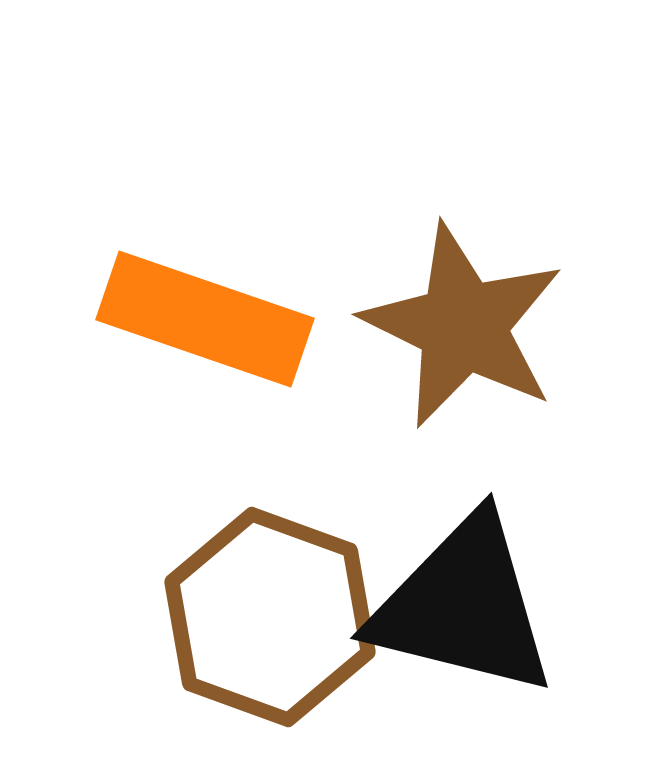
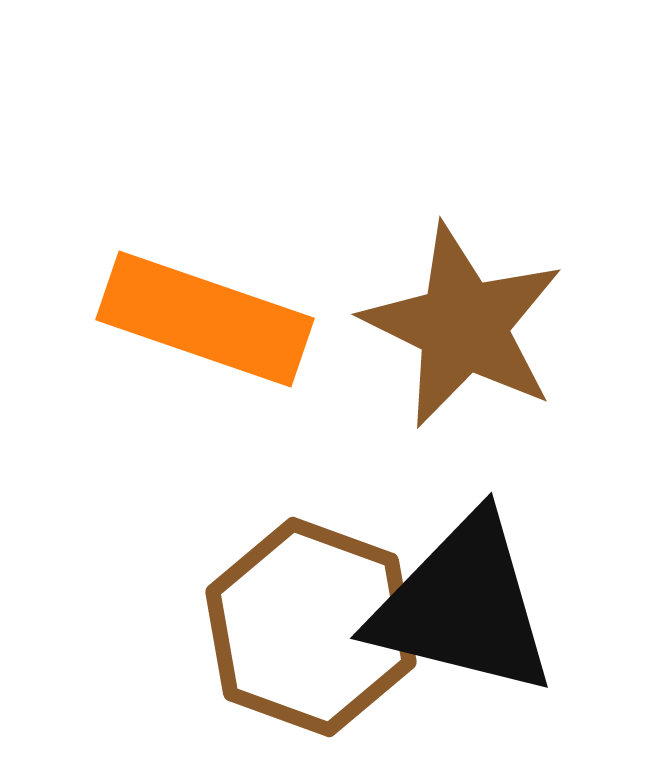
brown hexagon: moved 41 px right, 10 px down
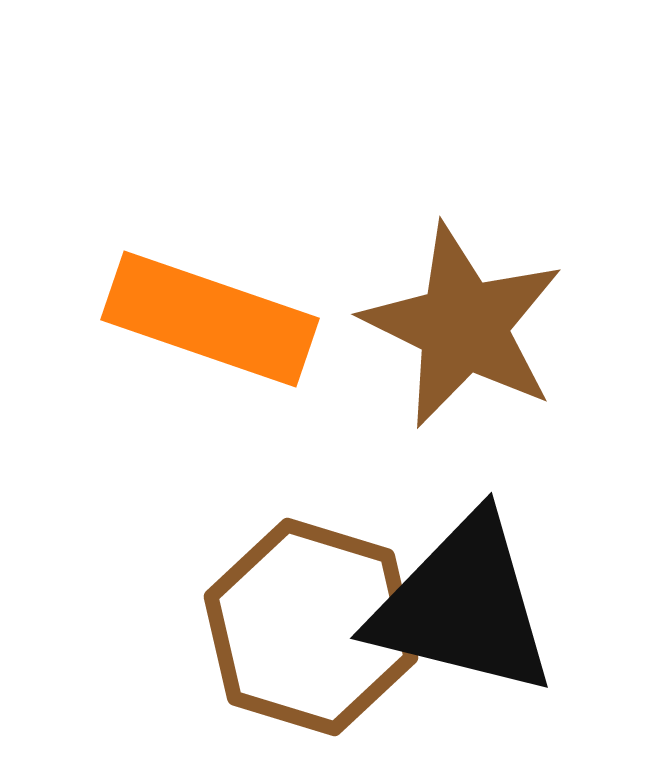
orange rectangle: moved 5 px right
brown hexagon: rotated 3 degrees counterclockwise
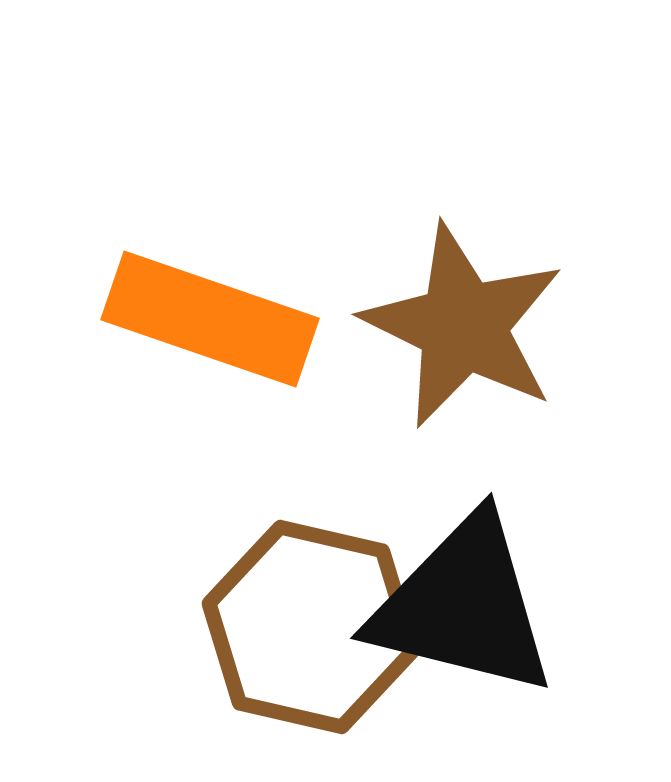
brown hexagon: rotated 4 degrees counterclockwise
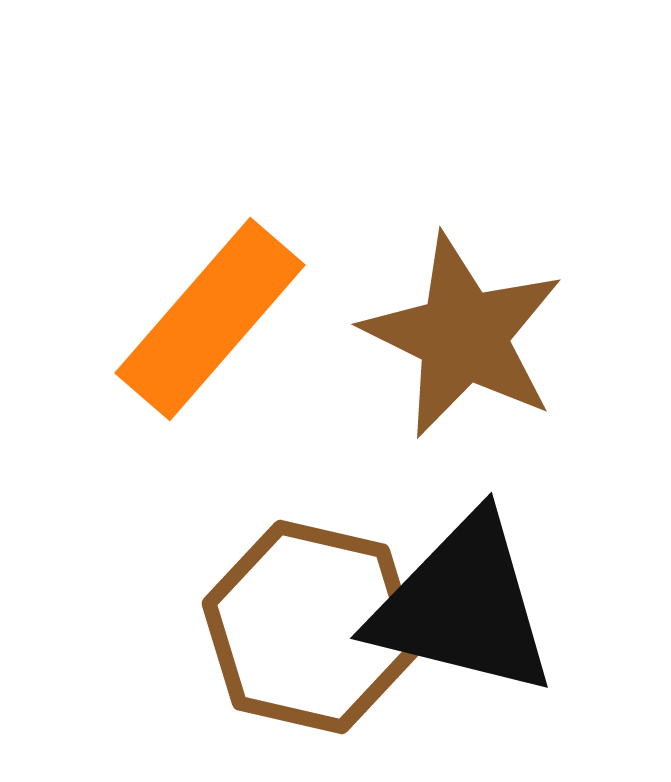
orange rectangle: rotated 68 degrees counterclockwise
brown star: moved 10 px down
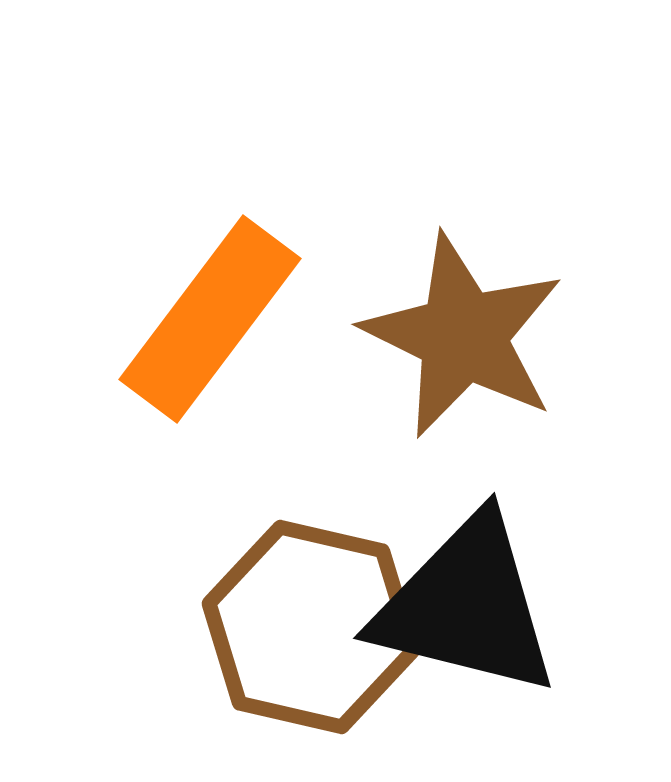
orange rectangle: rotated 4 degrees counterclockwise
black triangle: moved 3 px right
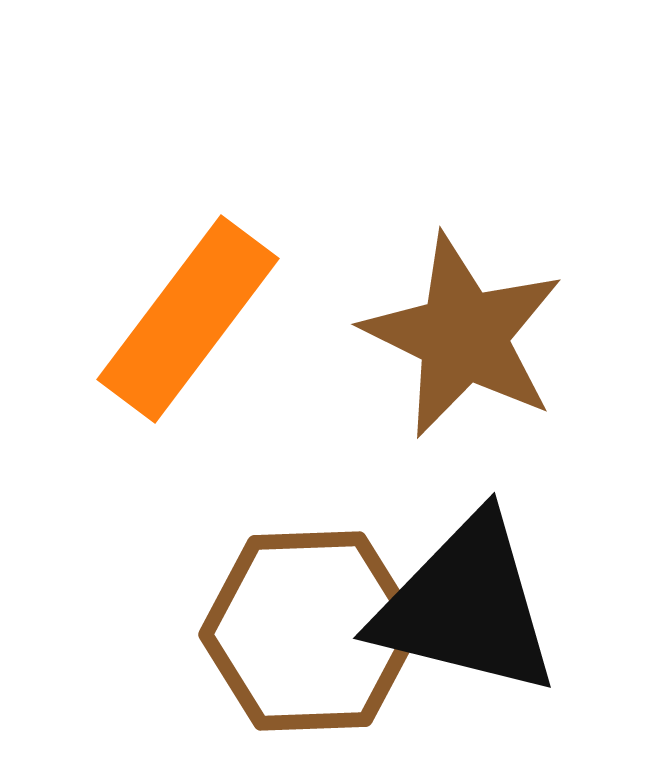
orange rectangle: moved 22 px left
brown hexagon: moved 1 px left, 4 px down; rotated 15 degrees counterclockwise
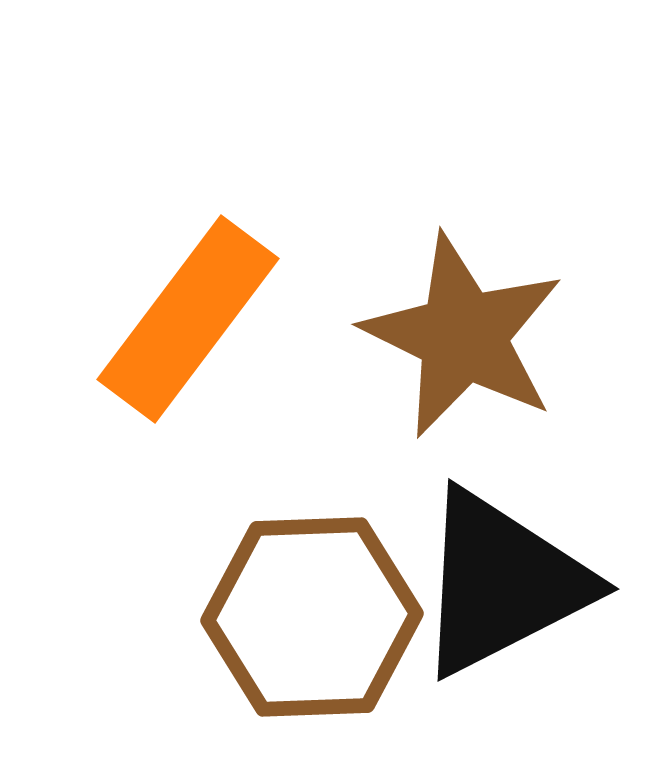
black triangle: moved 36 px right, 23 px up; rotated 41 degrees counterclockwise
brown hexagon: moved 2 px right, 14 px up
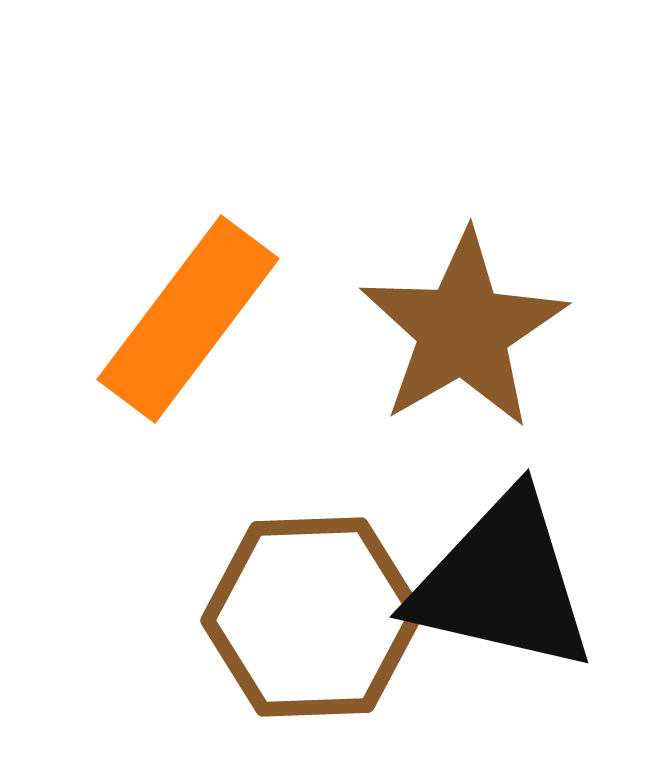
brown star: moved 6 px up; rotated 16 degrees clockwise
black triangle: rotated 40 degrees clockwise
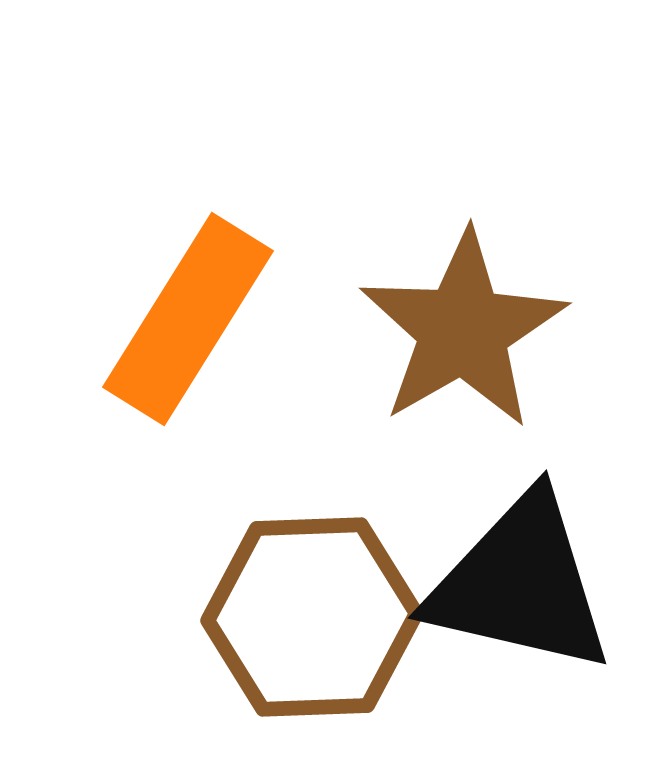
orange rectangle: rotated 5 degrees counterclockwise
black triangle: moved 18 px right, 1 px down
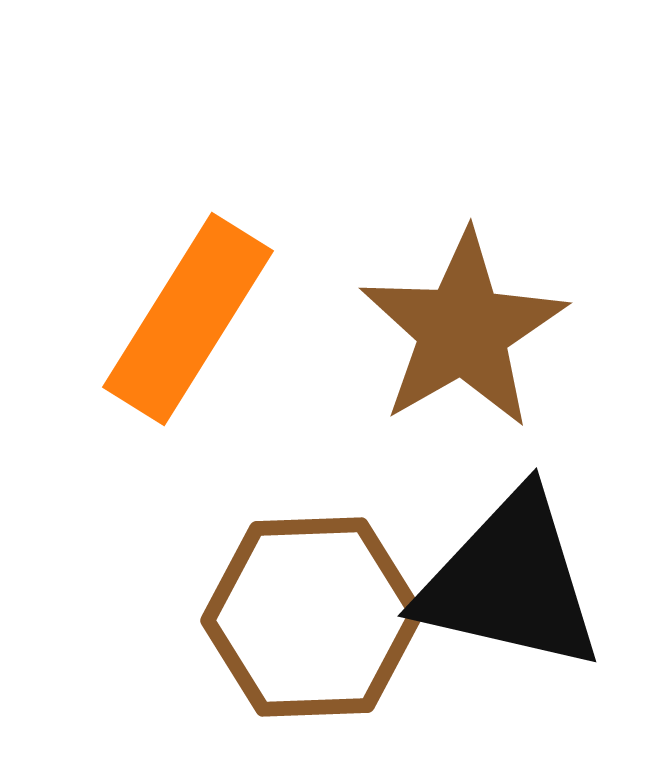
black triangle: moved 10 px left, 2 px up
